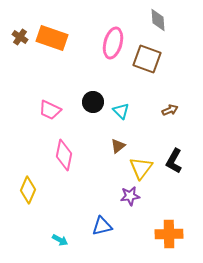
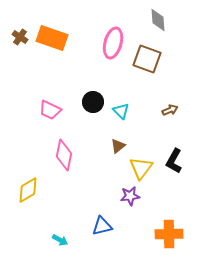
yellow diamond: rotated 36 degrees clockwise
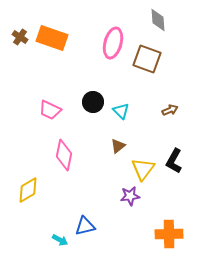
yellow triangle: moved 2 px right, 1 px down
blue triangle: moved 17 px left
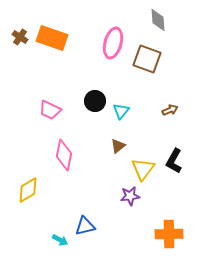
black circle: moved 2 px right, 1 px up
cyan triangle: rotated 24 degrees clockwise
